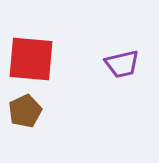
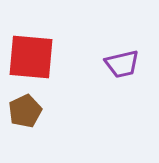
red square: moved 2 px up
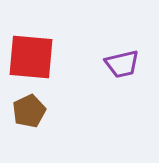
brown pentagon: moved 4 px right
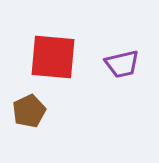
red square: moved 22 px right
